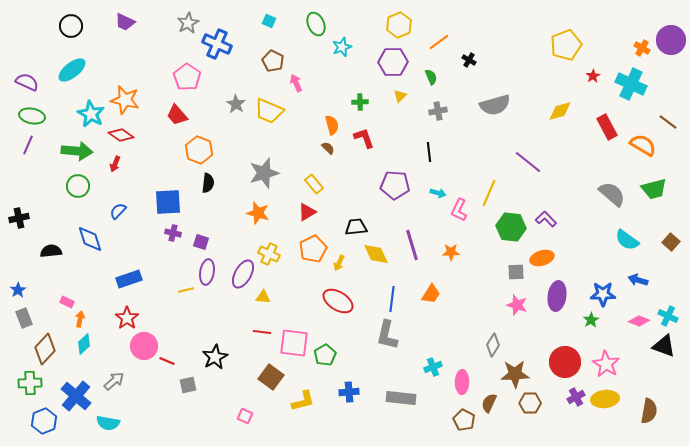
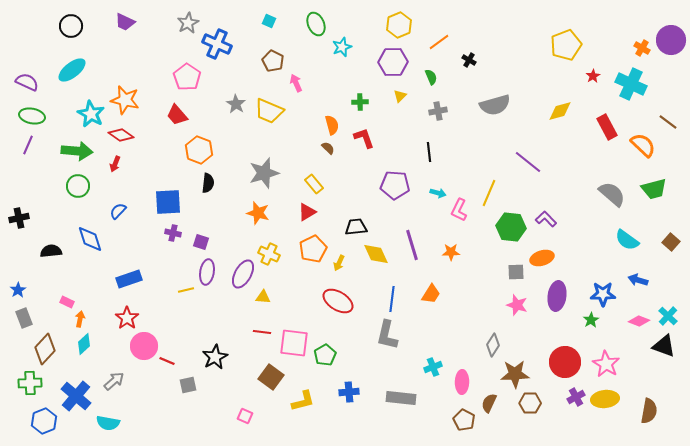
orange semicircle at (643, 145): rotated 12 degrees clockwise
cyan cross at (668, 316): rotated 18 degrees clockwise
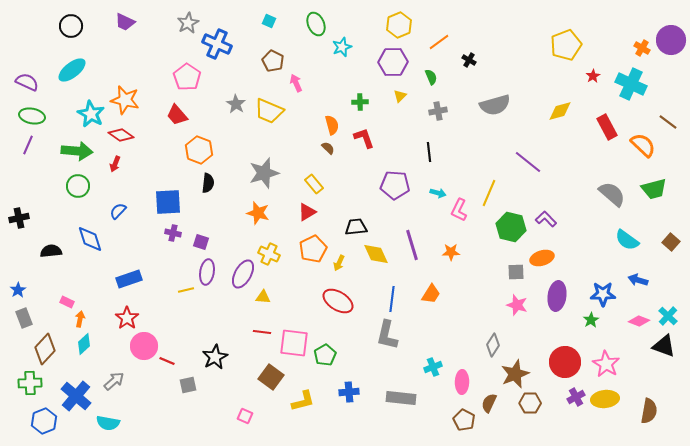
green hexagon at (511, 227): rotated 8 degrees clockwise
brown star at (515, 374): rotated 20 degrees counterclockwise
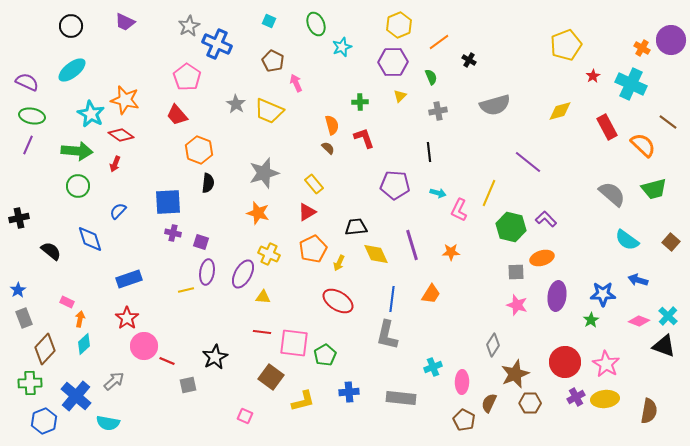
gray star at (188, 23): moved 1 px right, 3 px down
black semicircle at (51, 251): rotated 45 degrees clockwise
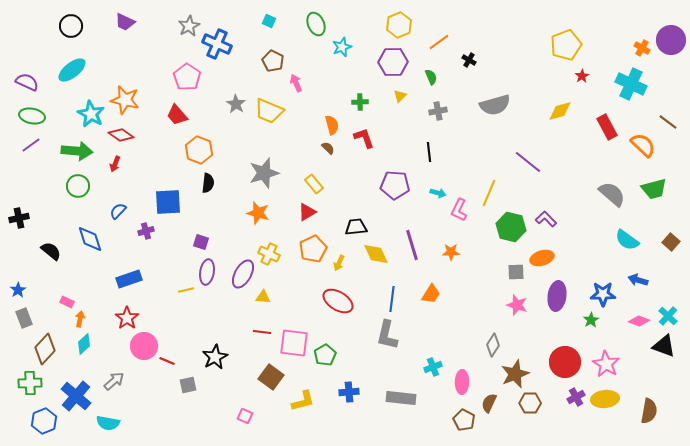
red star at (593, 76): moved 11 px left
purple line at (28, 145): moved 3 px right; rotated 30 degrees clockwise
purple cross at (173, 233): moved 27 px left, 2 px up; rotated 28 degrees counterclockwise
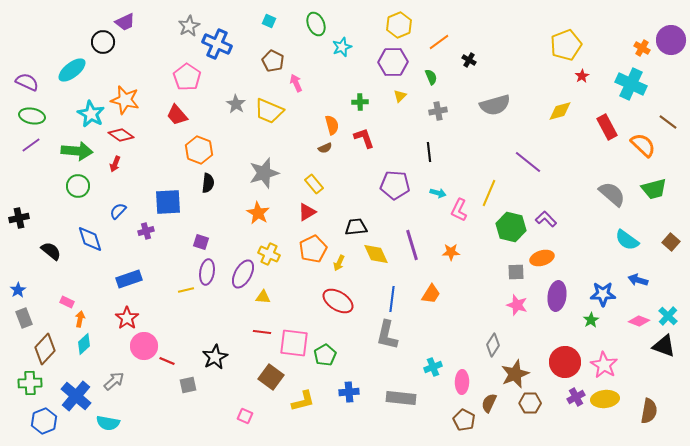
purple trapezoid at (125, 22): rotated 50 degrees counterclockwise
black circle at (71, 26): moved 32 px right, 16 px down
brown semicircle at (328, 148): moved 3 px left; rotated 112 degrees clockwise
orange star at (258, 213): rotated 15 degrees clockwise
pink star at (606, 364): moved 2 px left, 1 px down
